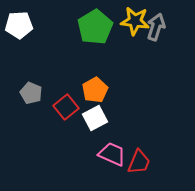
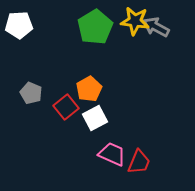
gray arrow: rotated 80 degrees counterclockwise
orange pentagon: moved 6 px left, 1 px up
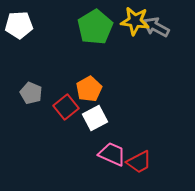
red trapezoid: rotated 40 degrees clockwise
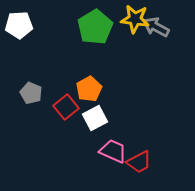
yellow star: moved 2 px up
pink trapezoid: moved 1 px right, 3 px up
